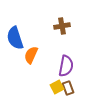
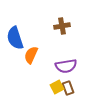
purple semicircle: rotated 70 degrees clockwise
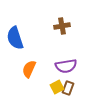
orange semicircle: moved 2 px left, 14 px down
brown rectangle: rotated 40 degrees clockwise
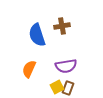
blue semicircle: moved 22 px right, 3 px up
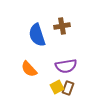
orange semicircle: rotated 66 degrees counterclockwise
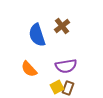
brown cross: rotated 28 degrees counterclockwise
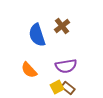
orange semicircle: moved 1 px down
brown rectangle: rotated 72 degrees counterclockwise
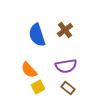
brown cross: moved 3 px right, 4 px down
yellow square: moved 19 px left
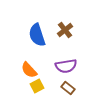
yellow square: moved 1 px left, 1 px up
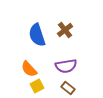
orange semicircle: moved 1 px up
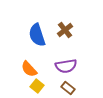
yellow square: rotated 24 degrees counterclockwise
